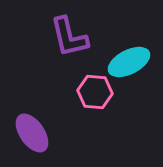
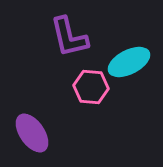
pink hexagon: moved 4 px left, 5 px up
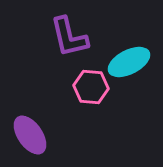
purple ellipse: moved 2 px left, 2 px down
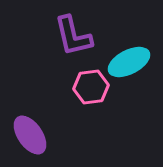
purple L-shape: moved 4 px right, 1 px up
pink hexagon: rotated 12 degrees counterclockwise
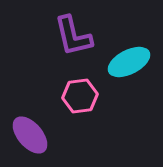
pink hexagon: moved 11 px left, 9 px down
purple ellipse: rotated 6 degrees counterclockwise
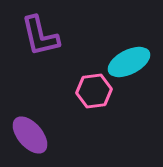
purple L-shape: moved 33 px left
pink hexagon: moved 14 px right, 5 px up
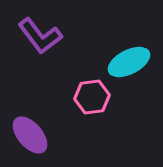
purple L-shape: rotated 24 degrees counterclockwise
pink hexagon: moved 2 px left, 6 px down
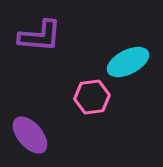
purple L-shape: rotated 48 degrees counterclockwise
cyan ellipse: moved 1 px left
